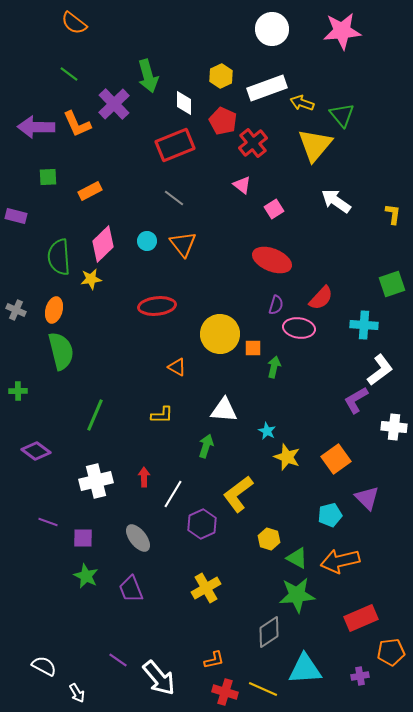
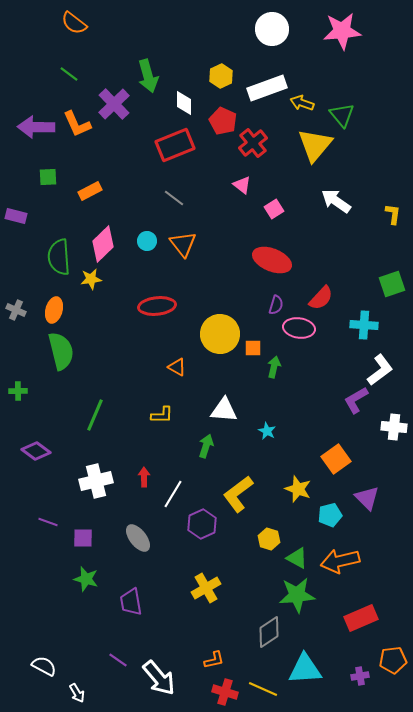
yellow star at (287, 457): moved 11 px right, 32 px down
green star at (86, 576): moved 3 px down; rotated 10 degrees counterclockwise
purple trapezoid at (131, 589): moved 13 px down; rotated 12 degrees clockwise
orange pentagon at (391, 652): moved 2 px right, 8 px down
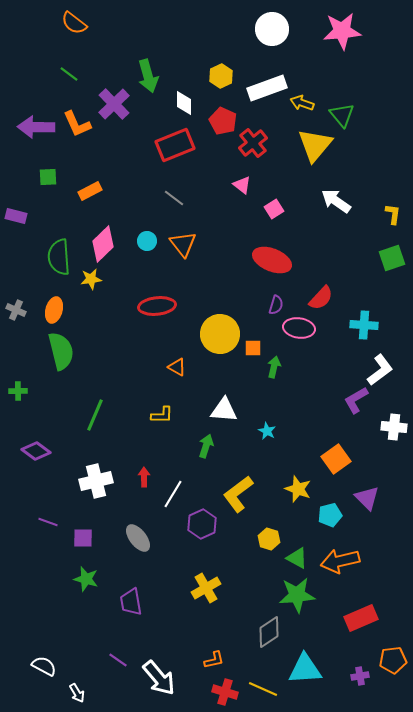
green square at (392, 284): moved 26 px up
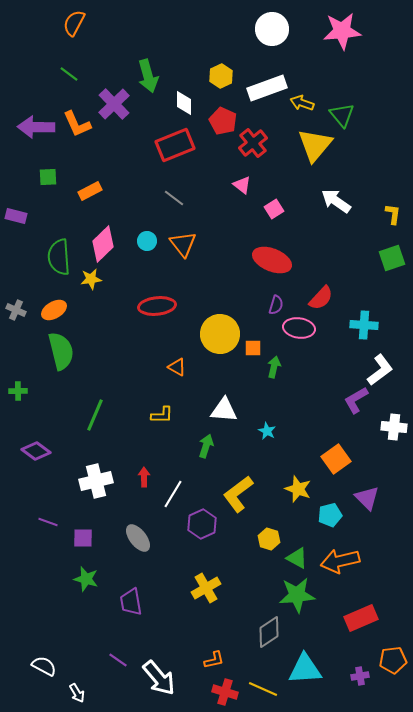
orange semicircle at (74, 23): rotated 80 degrees clockwise
orange ellipse at (54, 310): rotated 45 degrees clockwise
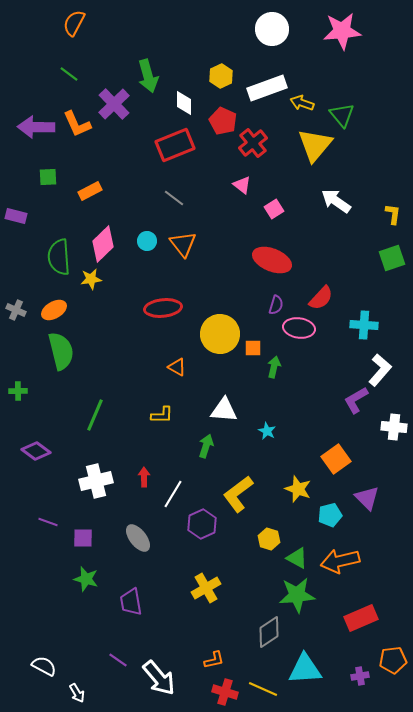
red ellipse at (157, 306): moved 6 px right, 2 px down
white L-shape at (380, 370): rotated 12 degrees counterclockwise
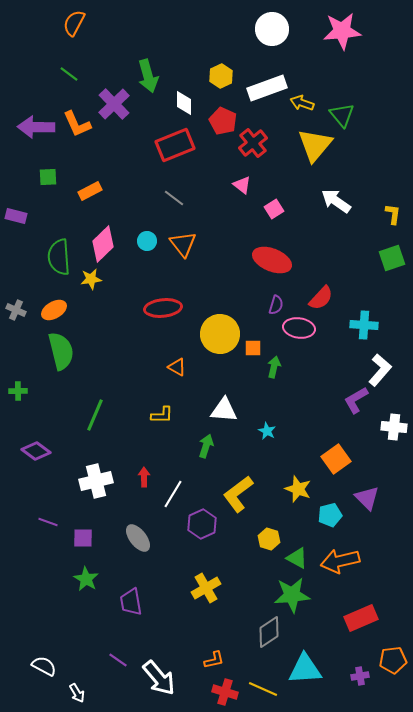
green star at (86, 579): rotated 15 degrees clockwise
green star at (297, 595): moved 5 px left
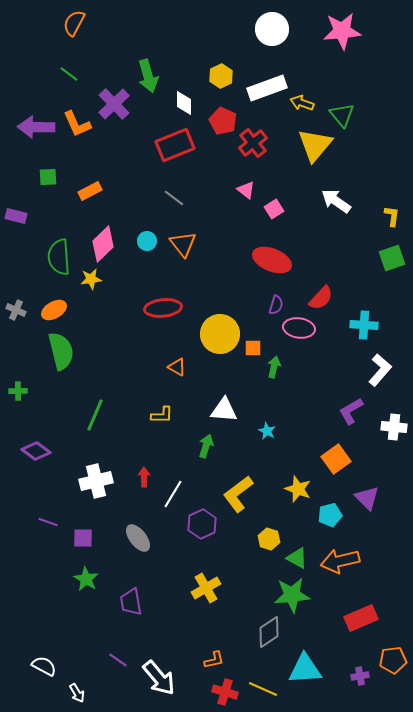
pink triangle at (242, 185): moved 4 px right, 5 px down
yellow L-shape at (393, 214): moved 1 px left, 2 px down
purple L-shape at (356, 400): moved 5 px left, 11 px down
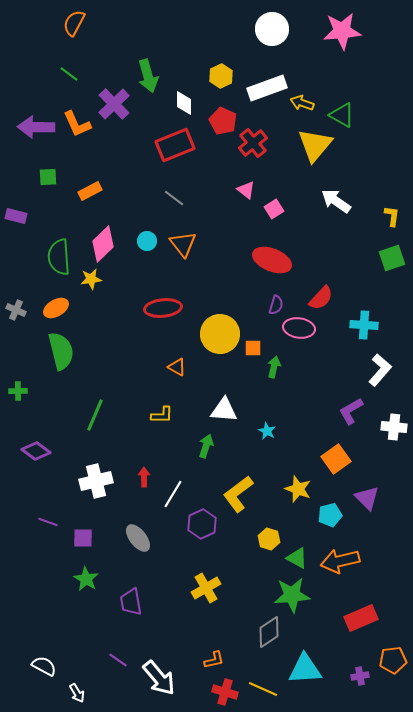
green triangle at (342, 115): rotated 20 degrees counterclockwise
orange ellipse at (54, 310): moved 2 px right, 2 px up
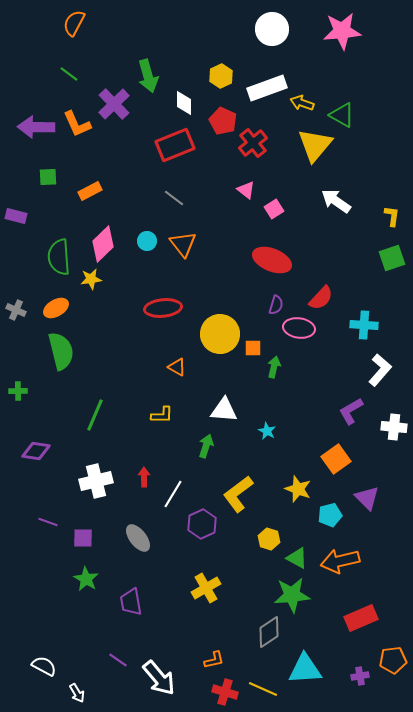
purple diamond at (36, 451): rotated 28 degrees counterclockwise
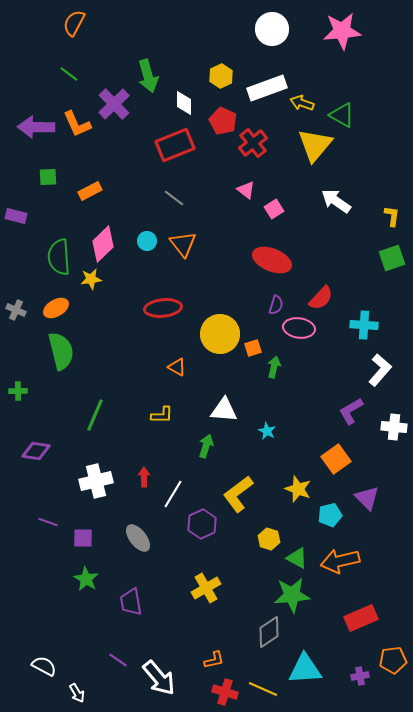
orange square at (253, 348): rotated 18 degrees counterclockwise
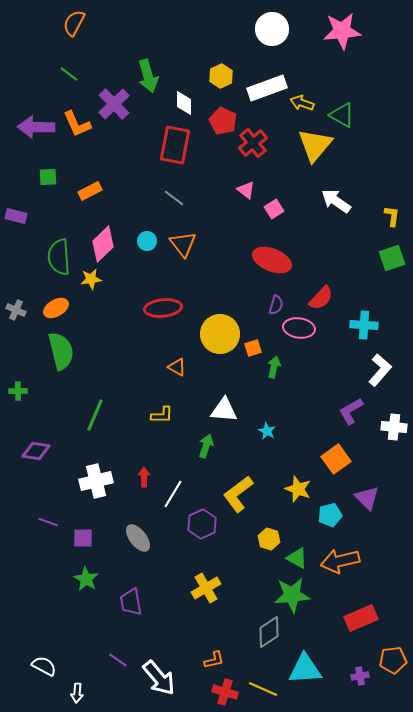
red rectangle at (175, 145): rotated 57 degrees counterclockwise
white arrow at (77, 693): rotated 36 degrees clockwise
